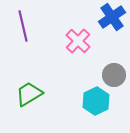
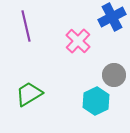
blue cross: rotated 8 degrees clockwise
purple line: moved 3 px right
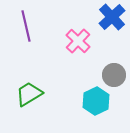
blue cross: rotated 16 degrees counterclockwise
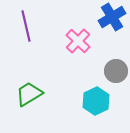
blue cross: rotated 12 degrees clockwise
gray circle: moved 2 px right, 4 px up
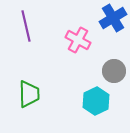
blue cross: moved 1 px right, 1 px down
pink cross: moved 1 px up; rotated 15 degrees counterclockwise
gray circle: moved 2 px left
green trapezoid: rotated 120 degrees clockwise
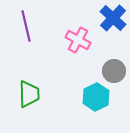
blue cross: rotated 16 degrees counterclockwise
cyan hexagon: moved 4 px up
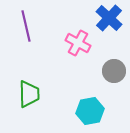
blue cross: moved 4 px left
pink cross: moved 3 px down
cyan hexagon: moved 6 px left, 14 px down; rotated 16 degrees clockwise
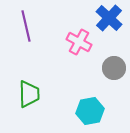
pink cross: moved 1 px right, 1 px up
gray circle: moved 3 px up
